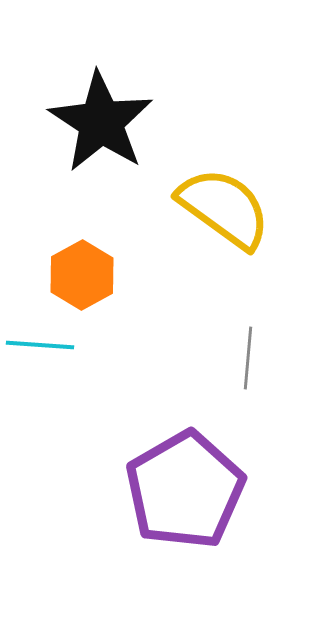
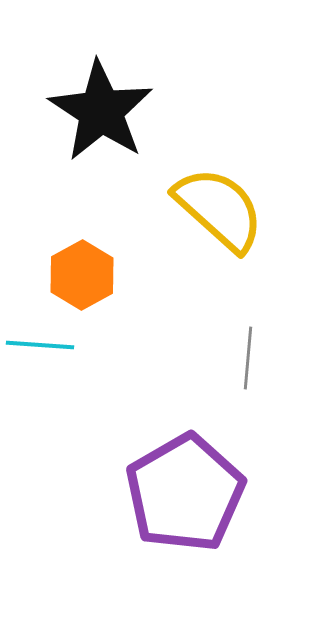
black star: moved 11 px up
yellow semicircle: moved 5 px left, 1 px down; rotated 6 degrees clockwise
purple pentagon: moved 3 px down
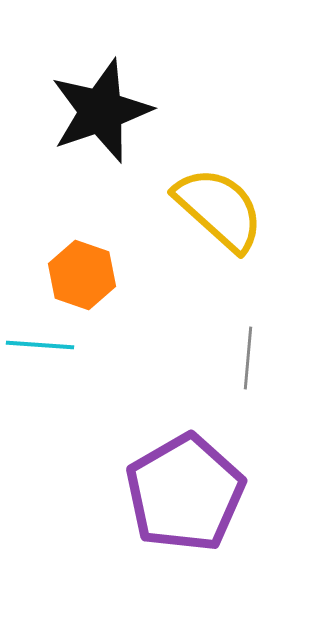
black star: rotated 20 degrees clockwise
orange hexagon: rotated 12 degrees counterclockwise
